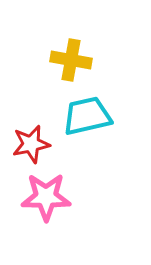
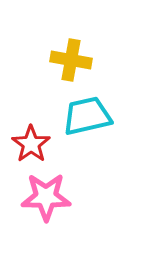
red star: rotated 24 degrees counterclockwise
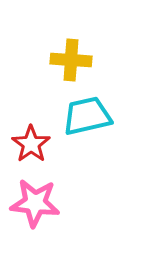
yellow cross: rotated 6 degrees counterclockwise
pink star: moved 11 px left, 6 px down; rotated 6 degrees clockwise
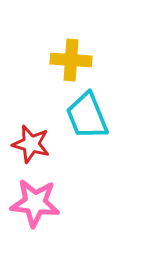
cyan trapezoid: rotated 99 degrees counterclockwise
red star: rotated 21 degrees counterclockwise
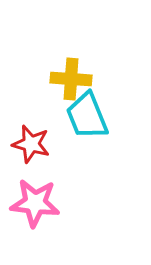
yellow cross: moved 19 px down
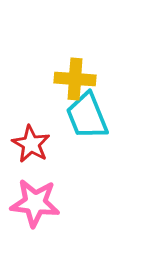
yellow cross: moved 4 px right
red star: rotated 15 degrees clockwise
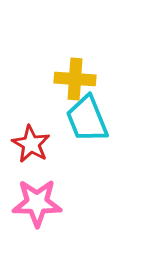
cyan trapezoid: moved 3 px down
pink star: moved 2 px right; rotated 6 degrees counterclockwise
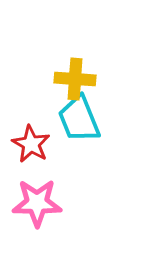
cyan trapezoid: moved 8 px left
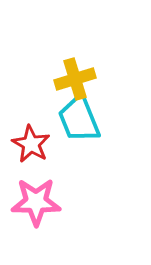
yellow cross: rotated 21 degrees counterclockwise
pink star: moved 1 px left, 1 px up
